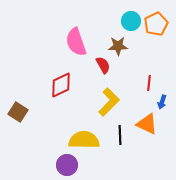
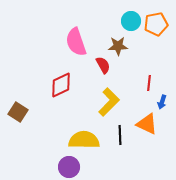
orange pentagon: rotated 15 degrees clockwise
purple circle: moved 2 px right, 2 px down
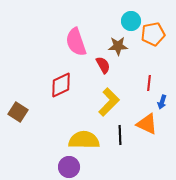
orange pentagon: moved 3 px left, 10 px down
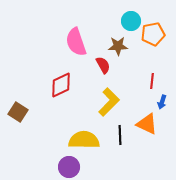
red line: moved 3 px right, 2 px up
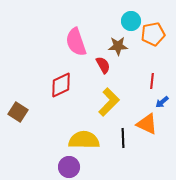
blue arrow: rotated 32 degrees clockwise
black line: moved 3 px right, 3 px down
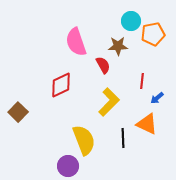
red line: moved 10 px left
blue arrow: moved 5 px left, 4 px up
brown square: rotated 12 degrees clockwise
yellow semicircle: rotated 68 degrees clockwise
purple circle: moved 1 px left, 1 px up
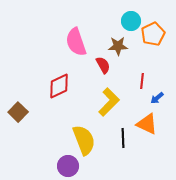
orange pentagon: rotated 15 degrees counterclockwise
red diamond: moved 2 px left, 1 px down
